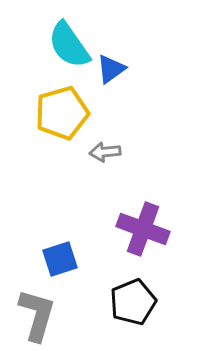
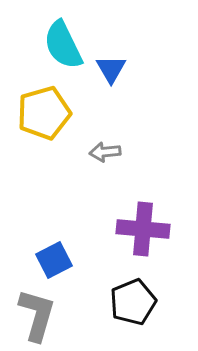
cyan semicircle: moved 6 px left; rotated 9 degrees clockwise
blue triangle: rotated 24 degrees counterclockwise
yellow pentagon: moved 18 px left
purple cross: rotated 15 degrees counterclockwise
blue square: moved 6 px left, 1 px down; rotated 9 degrees counterclockwise
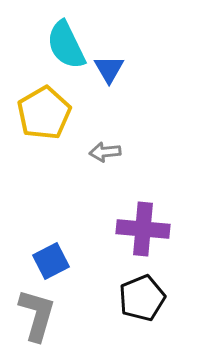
cyan semicircle: moved 3 px right
blue triangle: moved 2 px left
yellow pentagon: rotated 14 degrees counterclockwise
blue square: moved 3 px left, 1 px down
black pentagon: moved 9 px right, 4 px up
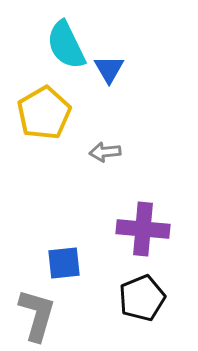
blue square: moved 13 px right, 2 px down; rotated 21 degrees clockwise
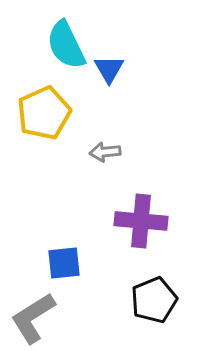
yellow pentagon: rotated 6 degrees clockwise
purple cross: moved 2 px left, 8 px up
black pentagon: moved 12 px right, 2 px down
gray L-shape: moved 4 px left, 3 px down; rotated 138 degrees counterclockwise
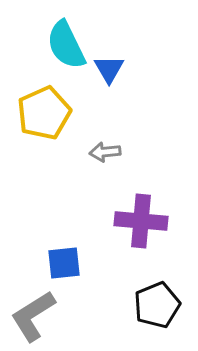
black pentagon: moved 3 px right, 5 px down
gray L-shape: moved 2 px up
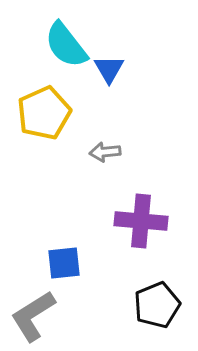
cyan semicircle: rotated 12 degrees counterclockwise
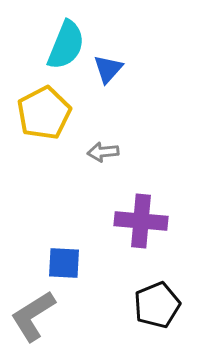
cyan semicircle: rotated 120 degrees counterclockwise
blue triangle: moved 1 px left; rotated 12 degrees clockwise
yellow pentagon: rotated 4 degrees counterclockwise
gray arrow: moved 2 px left
blue square: rotated 9 degrees clockwise
